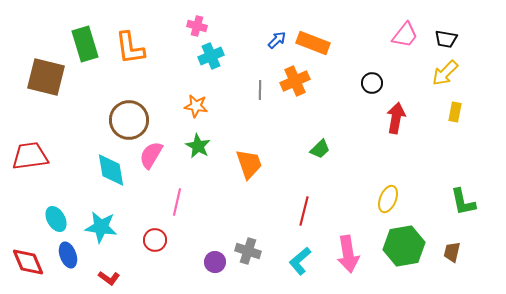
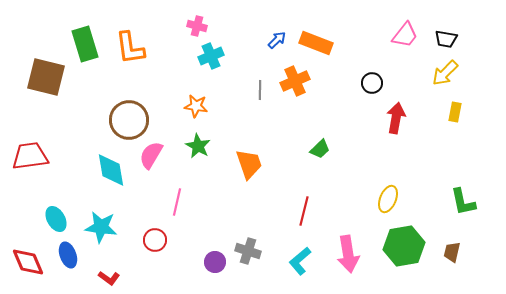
orange rectangle: moved 3 px right
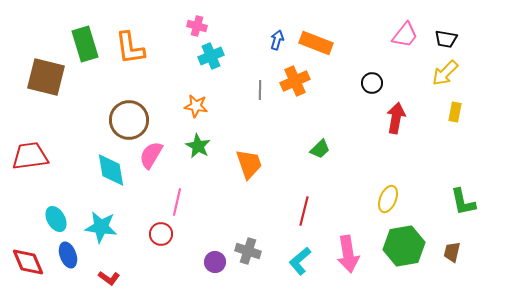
blue arrow: rotated 30 degrees counterclockwise
red circle: moved 6 px right, 6 px up
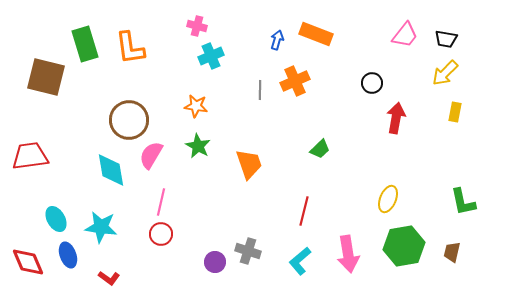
orange rectangle: moved 9 px up
pink line: moved 16 px left
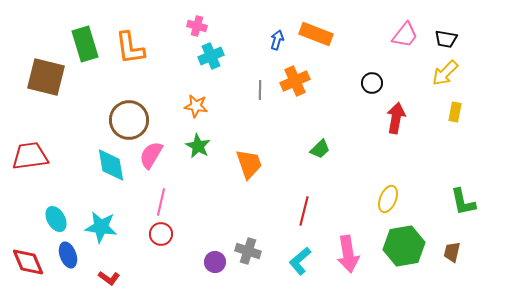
cyan diamond: moved 5 px up
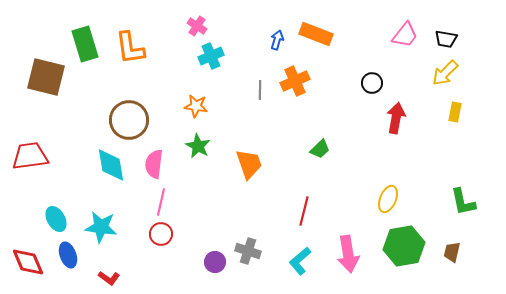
pink cross: rotated 18 degrees clockwise
pink semicircle: moved 3 px right, 9 px down; rotated 24 degrees counterclockwise
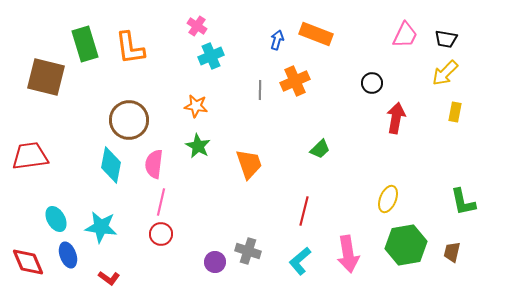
pink trapezoid: rotated 12 degrees counterclockwise
cyan diamond: rotated 21 degrees clockwise
green hexagon: moved 2 px right, 1 px up
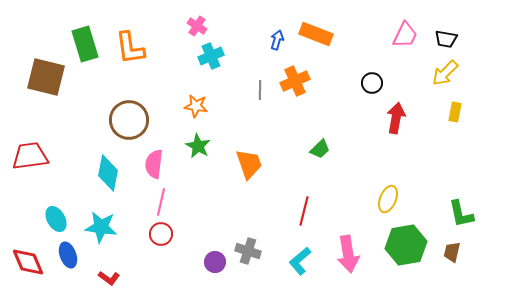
cyan diamond: moved 3 px left, 8 px down
green L-shape: moved 2 px left, 12 px down
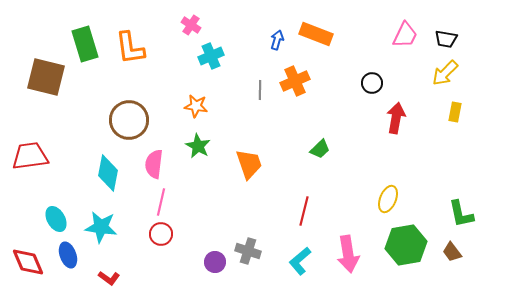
pink cross: moved 6 px left, 1 px up
brown trapezoid: rotated 50 degrees counterclockwise
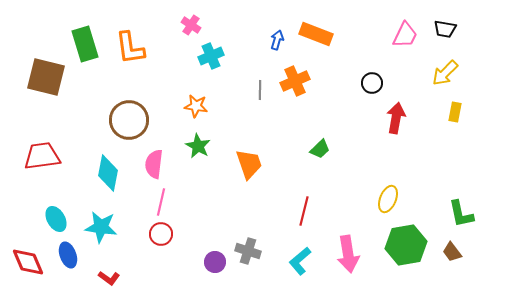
black trapezoid: moved 1 px left, 10 px up
red trapezoid: moved 12 px right
